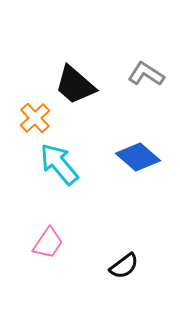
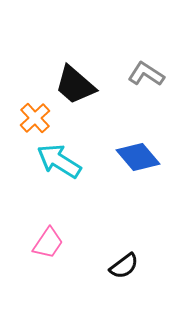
blue diamond: rotated 9 degrees clockwise
cyan arrow: moved 3 px up; rotated 18 degrees counterclockwise
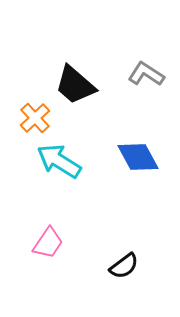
blue diamond: rotated 12 degrees clockwise
